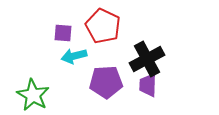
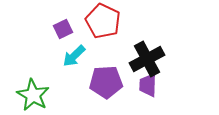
red pentagon: moved 5 px up
purple square: moved 4 px up; rotated 30 degrees counterclockwise
cyan arrow: rotated 30 degrees counterclockwise
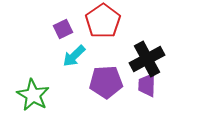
red pentagon: rotated 12 degrees clockwise
purple trapezoid: moved 1 px left
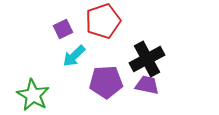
red pentagon: rotated 16 degrees clockwise
purple trapezoid: rotated 100 degrees clockwise
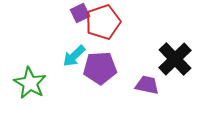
red pentagon: moved 1 px down
purple square: moved 17 px right, 16 px up
black cross: moved 28 px right; rotated 16 degrees counterclockwise
purple pentagon: moved 6 px left, 14 px up
green star: moved 3 px left, 12 px up
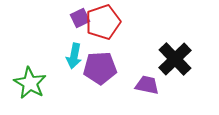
purple square: moved 5 px down
cyan arrow: rotated 35 degrees counterclockwise
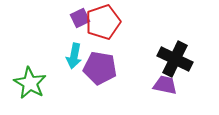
black cross: rotated 20 degrees counterclockwise
purple pentagon: rotated 12 degrees clockwise
purple trapezoid: moved 18 px right
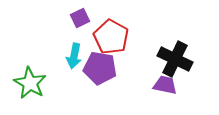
red pentagon: moved 8 px right, 15 px down; rotated 24 degrees counterclockwise
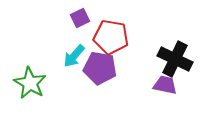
red pentagon: rotated 20 degrees counterclockwise
cyan arrow: rotated 30 degrees clockwise
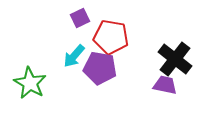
black cross: rotated 12 degrees clockwise
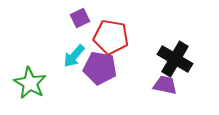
black cross: rotated 8 degrees counterclockwise
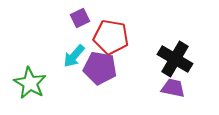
purple trapezoid: moved 8 px right, 3 px down
